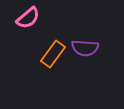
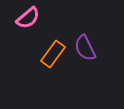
purple semicircle: rotated 60 degrees clockwise
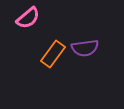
purple semicircle: rotated 72 degrees counterclockwise
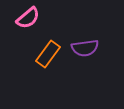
orange rectangle: moved 5 px left
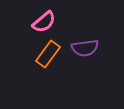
pink semicircle: moved 16 px right, 4 px down
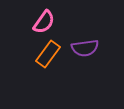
pink semicircle: rotated 15 degrees counterclockwise
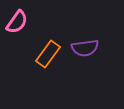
pink semicircle: moved 27 px left
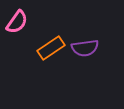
orange rectangle: moved 3 px right, 6 px up; rotated 20 degrees clockwise
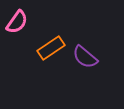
purple semicircle: moved 9 px down; rotated 48 degrees clockwise
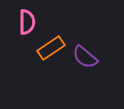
pink semicircle: moved 10 px right; rotated 35 degrees counterclockwise
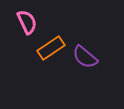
pink semicircle: rotated 25 degrees counterclockwise
